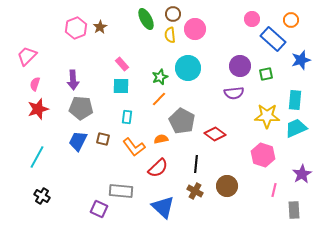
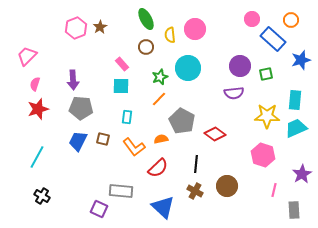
brown circle at (173, 14): moved 27 px left, 33 px down
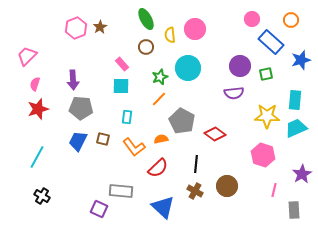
blue rectangle at (273, 39): moved 2 px left, 3 px down
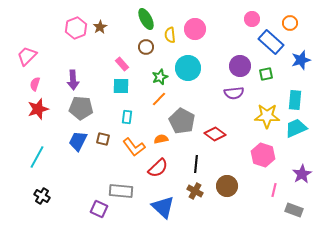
orange circle at (291, 20): moved 1 px left, 3 px down
gray rectangle at (294, 210): rotated 66 degrees counterclockwise
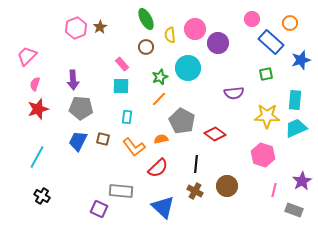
purple circle at (240, 66): moved 22 px left, 23 px up
purple star at (302, 174): moved 7 px down
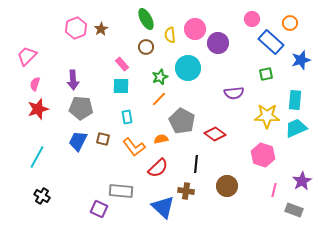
brown star at (100, 27): moved 1 px right, 2 px down
cyan rectangle at (127, 117): rotated 16 degrees counterclockwise
brown cross at (195, 191): moved 9 px left; rotated 21 degrees counterclockwise
